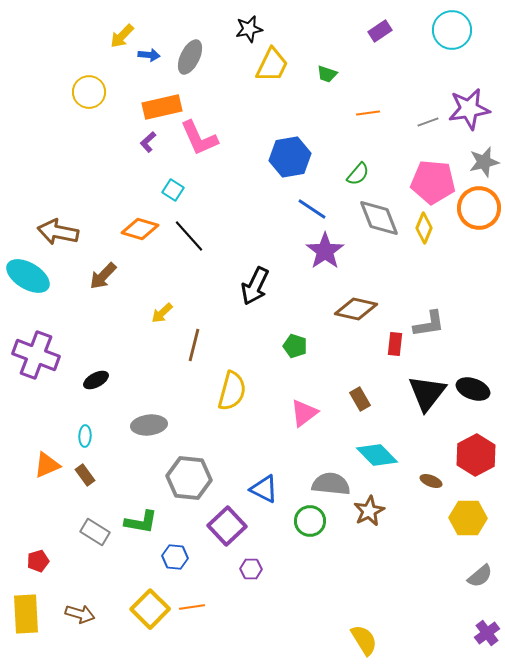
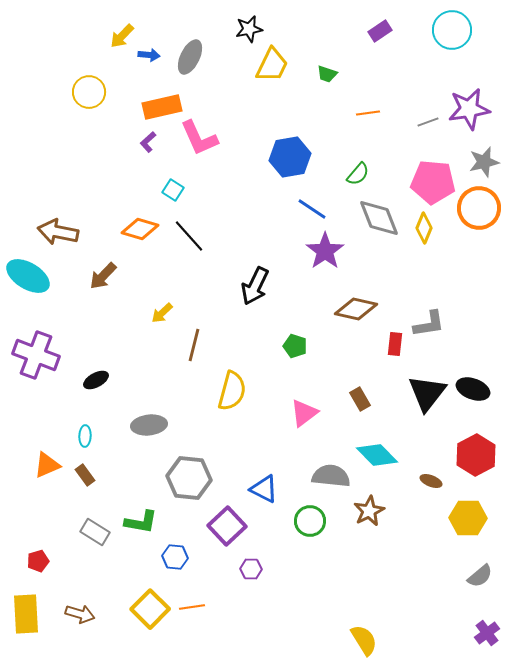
gray semicircle at (331, 484): moved 8 px up
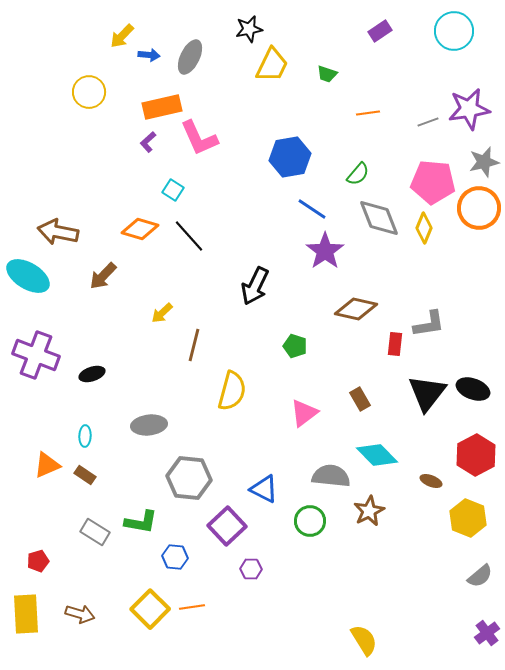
cyan circle at (452, 30): moved 2 px right, 1 px down
black ellipse at (96, 380): moved 4 px left, 6 px up; rotated 10 degrees clockwise
brown rectangle at (85, 475): rotated 20 degrees counterclockwise
yellow hexagon at (468, 518): rotated 21 degrees clockwise
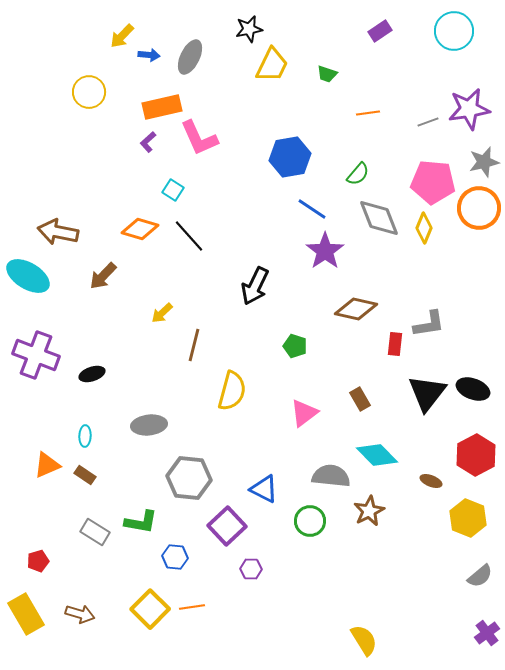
yellow rectangle at (26, 614): rotated 27 degrees counterclockwise
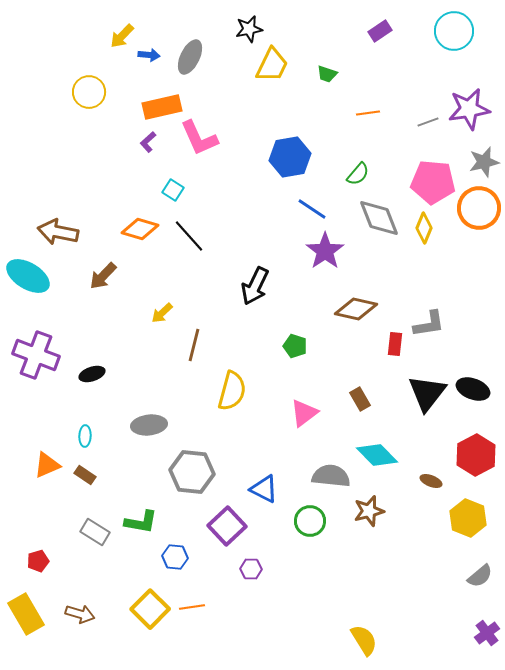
gray hexagon at (189, 478): moved 3 px right, 6 px up
brown star at (369, 511): rotated 12 degrees clockwise
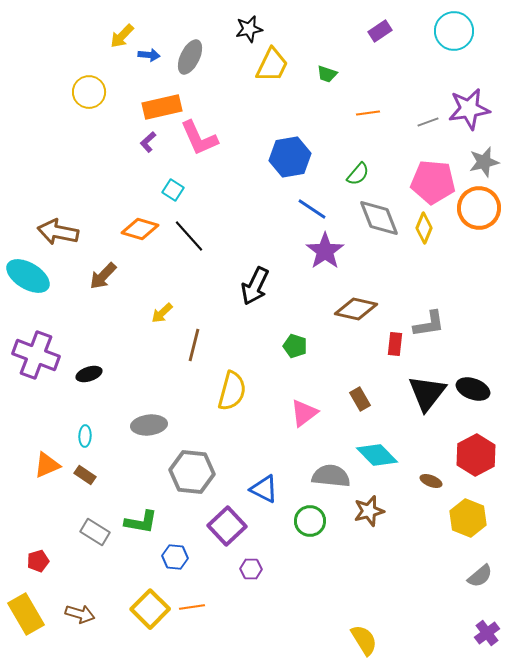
black ellipse at (92, 374): moved 3 px left
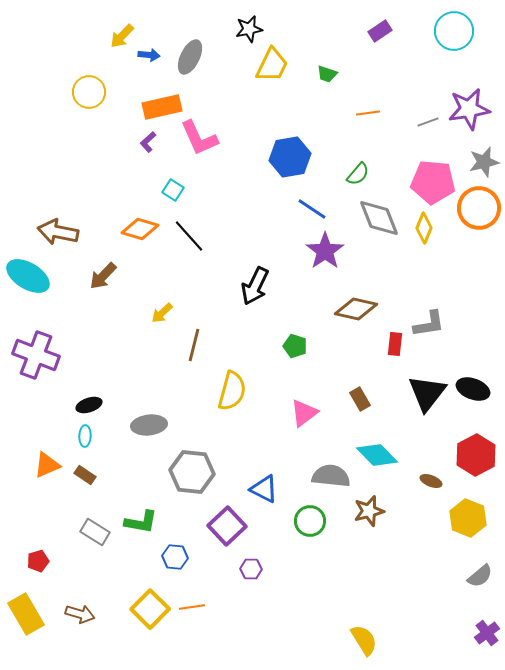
black ellipse at (89, 374): moved 31 px down
